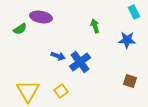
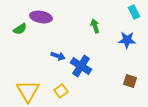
blue cross: moved 1 px right, 4 px down; rotated 20 degrees counterclockwise
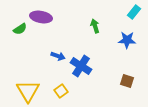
cyan rectangle: rotated 64 degrees clockwise
brown square: moved 3 px left
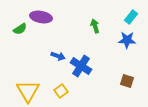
cyan rectangle: moved 3 px left, 5 px down
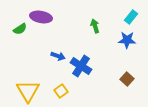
brown square: moved 2 px up; rotated 24 degrees clockwise
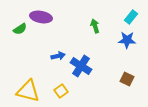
blue arrow: rotated 32 degrees counterclockwise
brown square: rotated 16 degrees counterclockwise
yellow triangle: rotated 45 degrees counterclockwise
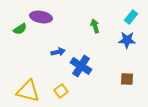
blue arrow: moved 4 px up
brown square: rotated 24 degrees counterclockwise
